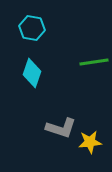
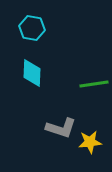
green line: moved 22 px down
cyan diamond: rotated 16 degrees counterclockwise
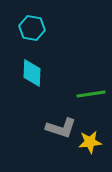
green line: moved 3 px left, 10 px down
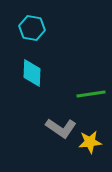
gray L-shape: rotated 16 degrees clockwise
